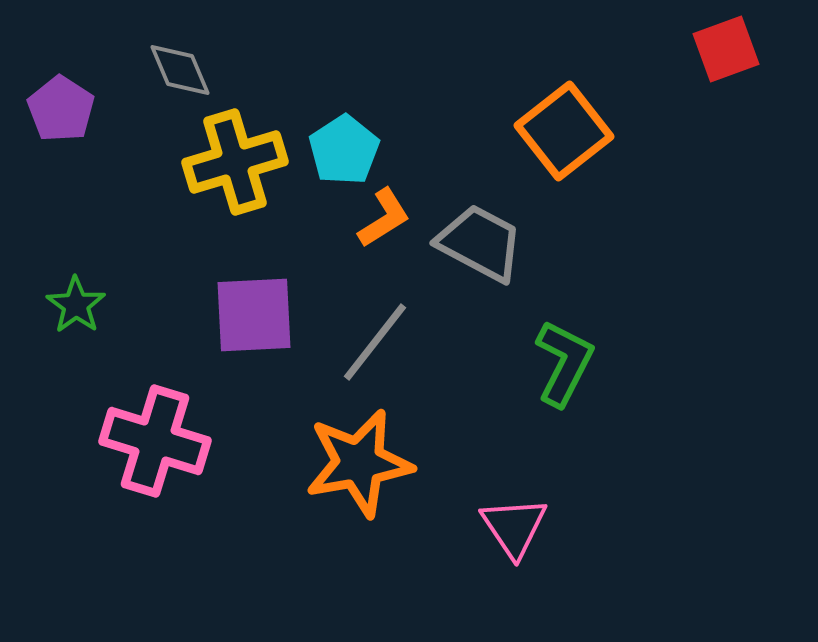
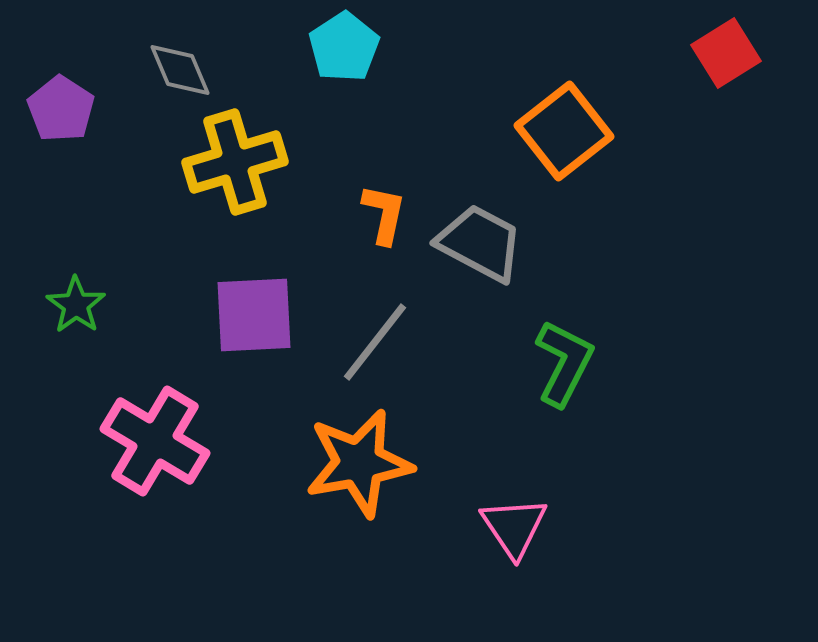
red square: moved 4 px down; rotated 12 degrees counterclockwise
cyan pentagon: moved 103 px up
orange L-shape: moved 4 px up; rotated 46 degrees counterclockwise
pink cross: rotated 14 degrees clockwise
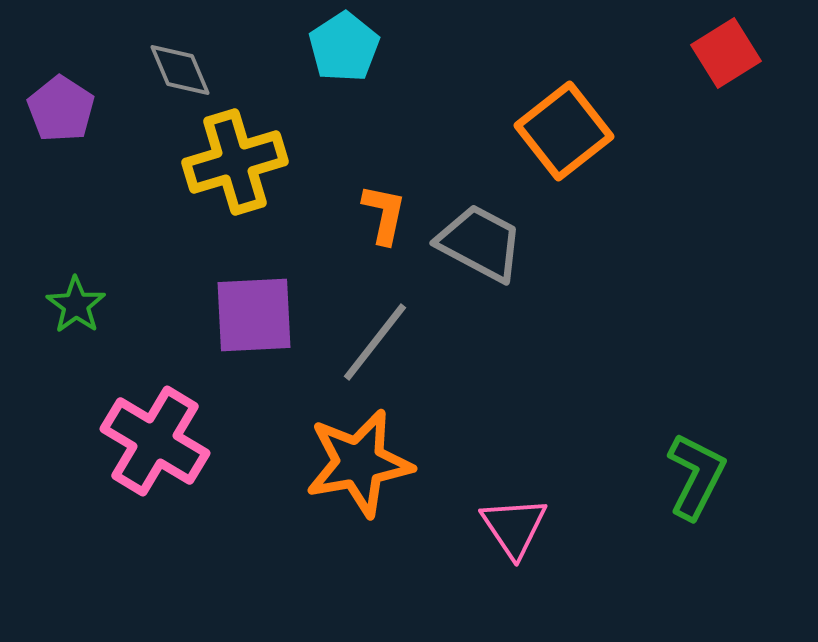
green L-shape: moved 132 px right, 113 px down
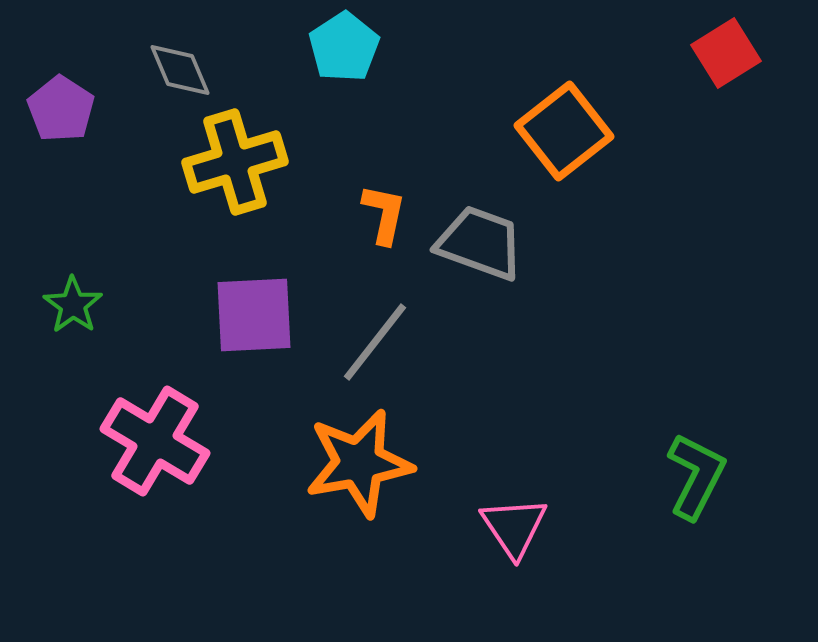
gray trapezoid: rotated 8 degrees counterclockwise
green star: moved 3 px left
